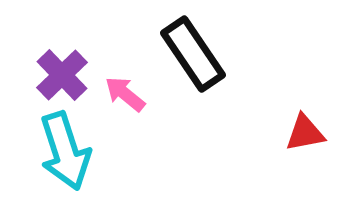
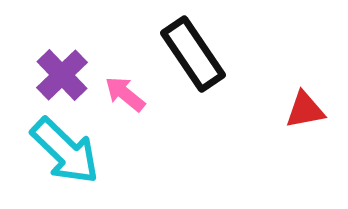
red triangle: moved 23 px up
cyan arrow: rotated 28 degrees counterclockwise
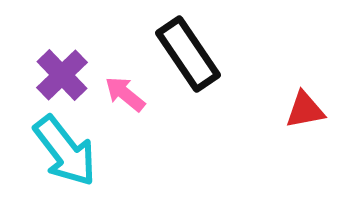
black rectangle: moved 5 px left
cyan arrow: rotated 8 degrees clockwise
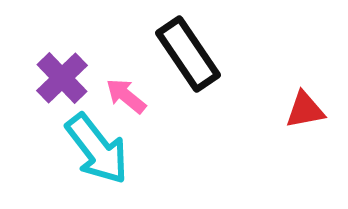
purple cross: moved 3 px down
pink arrow: moved 1 px right, 2 px down
cyan arrow: moved 32 px right, 2 px up
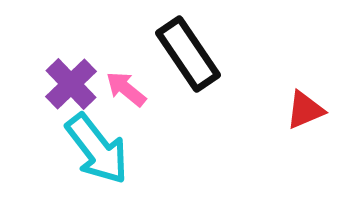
purple cross: moved 9 px right, 6 px down
pink arrow: moved 7 px up
red triangle: rotated 12 degrees counterclockwise
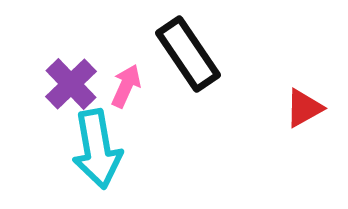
pink arrow: moved 3 px up; rotated 75 degrees clockwise
red triangle: moved 1 px left, 2 px up; rotated 6 degrees counterclockwise
cyan arrow: rotated 28 degrees clockwise
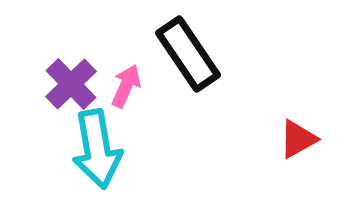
red triangle: moved 6 px left, 31 px down
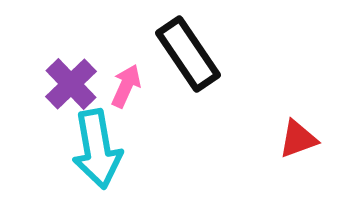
red triangle: rotated 9 degrees clockwise
